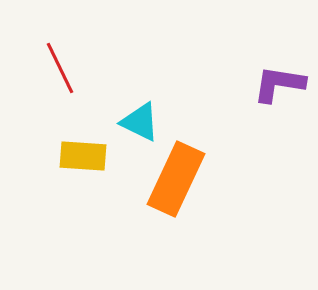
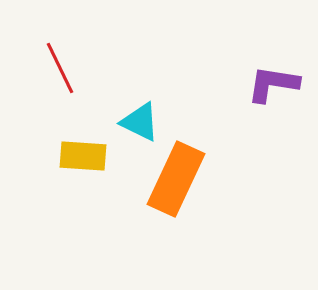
purple L-shape: moved 6 px left
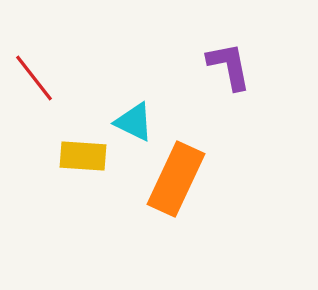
red line: moved 26 px left, 10 px down; rotated 12 degrees counterclockwise
purple L-shape: moved 44 px left, 18 px up; rotated 70 degrees clockwise
cyan triangle: moved 6 px left
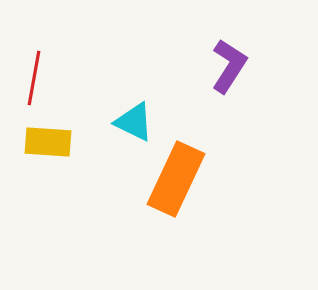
purple L-shape: rotated 44 degrees clockwise
red line: rotated 48 degrees clockwise
yellow rectangle: moved 35 px left, 14 px up
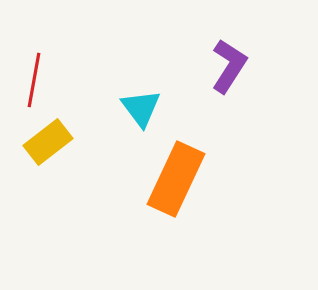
red line: moved 2 px down
cyan triangle: moved 7 px right, 14 px up; rotated 27 degrees clockwise
yellow rectangle: rotated 42 degrees counterclockwise
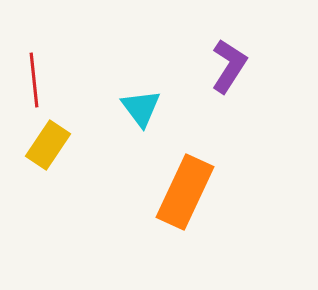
red line: rotated 16 degrees counterclockwise
yellow rectangle: moved 3 px down; rotated 18 degrees counterclockwise
orange rectangle: moved 9 px right, 13 px down
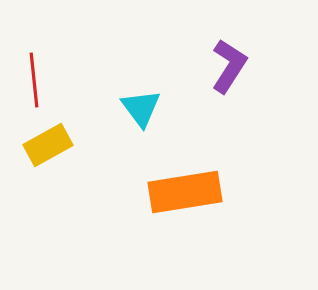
yellow rectangle: rotated 27 degrees clockwise
orange rectangle: rotated 56 degrees clockwise
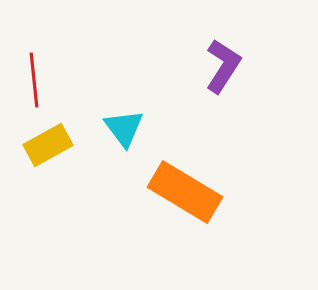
purple L-shape: moved 6 px left
cyan triangle: moved 17 px left, 20 px down
orange rectangle: rotated 40 degrees clockwise
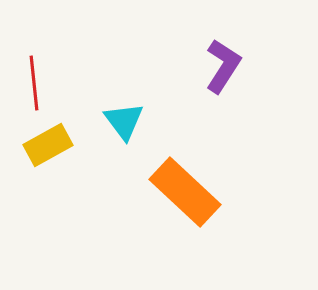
red line: moved 3 px down
cyan triangle: moved 7 px up
orange rectangle: rotated 12 degrees clockwise
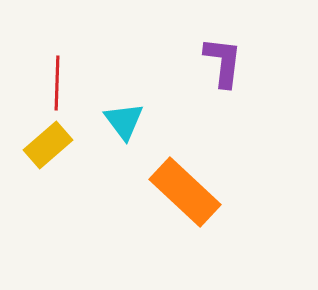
purple L-shape: moved 4 px up; rotated 26 degrees counterclockwise
red line: moved 23 px right; rotated 8 degrees clockwise
yellow rectangle: rotated 12 degrees counterclockwise
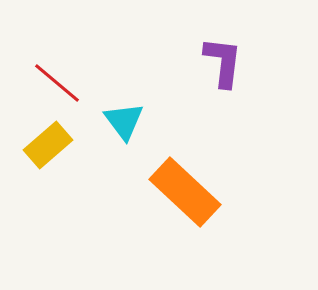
red line: rotated 52 degrees counterclockwise
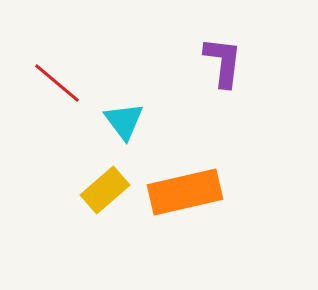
yellow rectangle: moved 57 px right, 45 px down
orange rectangle: rotated 56 degrees counterclockwise
